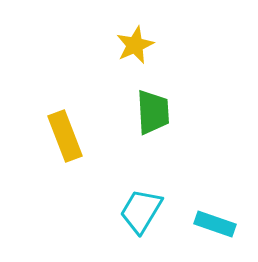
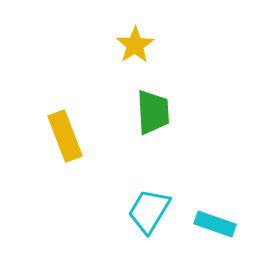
yellow star: rotated 9 degrees counterclockwise
cyan trapezoid: moved 8 px right
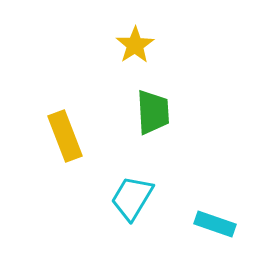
cyan trapezoid: moved 17 px left, 13 px up
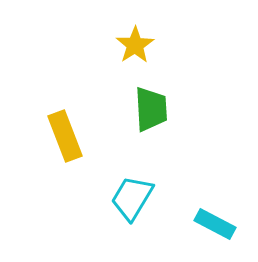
green trapezoid: moved 2 px left, 3 px up
cyan rectangle: rotated 9 degrees clockwise
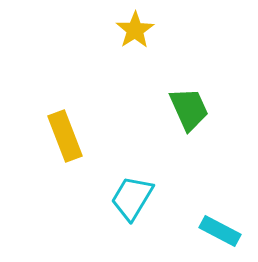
yellow star: moved 15 px up
green trapezoid: moved 38 px right; rotated 21 degrees counterclockwise
cyan rectangle: moved 5 px right, 7 px down
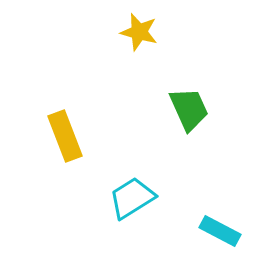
yellow star: moved 4 px right, 2 px down; rotated 24 degrees counterclockwise
cyan trapezoid: rotated 27 degrees clockwise
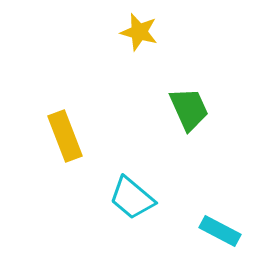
cyan trapezoid: rotated 108 degrees counterclockwise
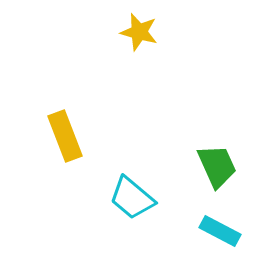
green trapezoid: moved 28 px right, 57 px down
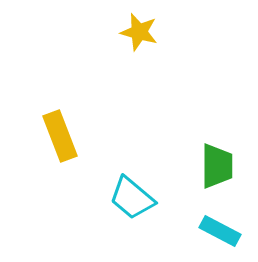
yellow rectangle: moved 5 px left
green trapezoid: rotated 24 degrees clockwise
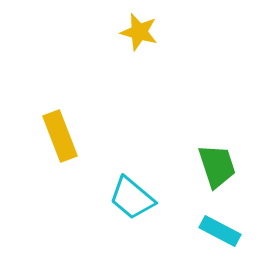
green trapezoid: rotated 18 degrees counterclockwise
